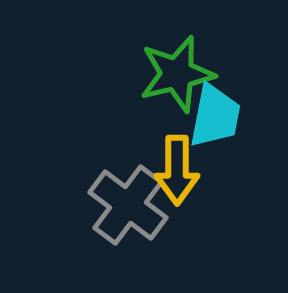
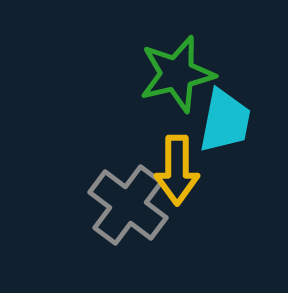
cyan trapezoid: moved 10 px right, 5 px down
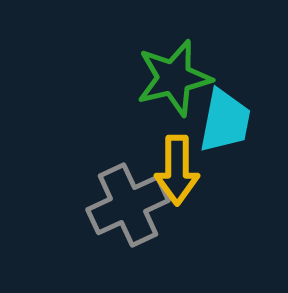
green star: moved 3 px left, 4 px down
gray cross: rotated 28 degrees clockwise
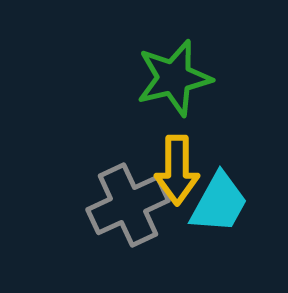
cyan trapezoid: moved 6 px left, 82 px down; rotated 18 degrees clockwise
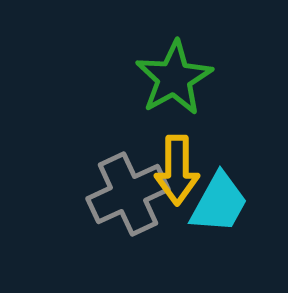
green star: rotated 16 degrees counterclockwise
gray cross: moved 11 px up
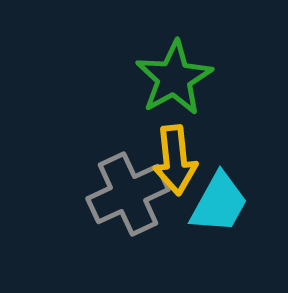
yellow arrow: moved 2 px left, 10 px up; rotated 6 degrees counterclockwise
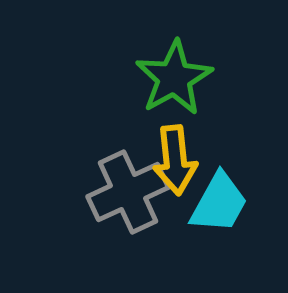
gray cross: moved 2 px up
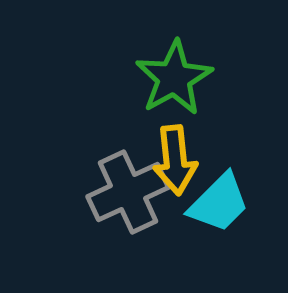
cyan trapezoid: rotated 16 degrees clockwise
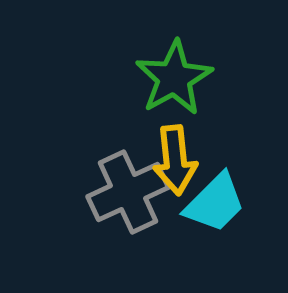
cyan trapezoid: moved 4 px left
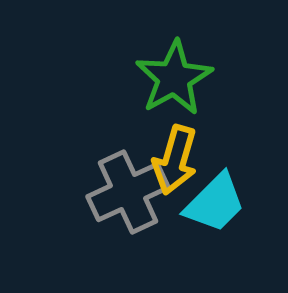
yellow arrow: rotated 22 degrees clockwise
